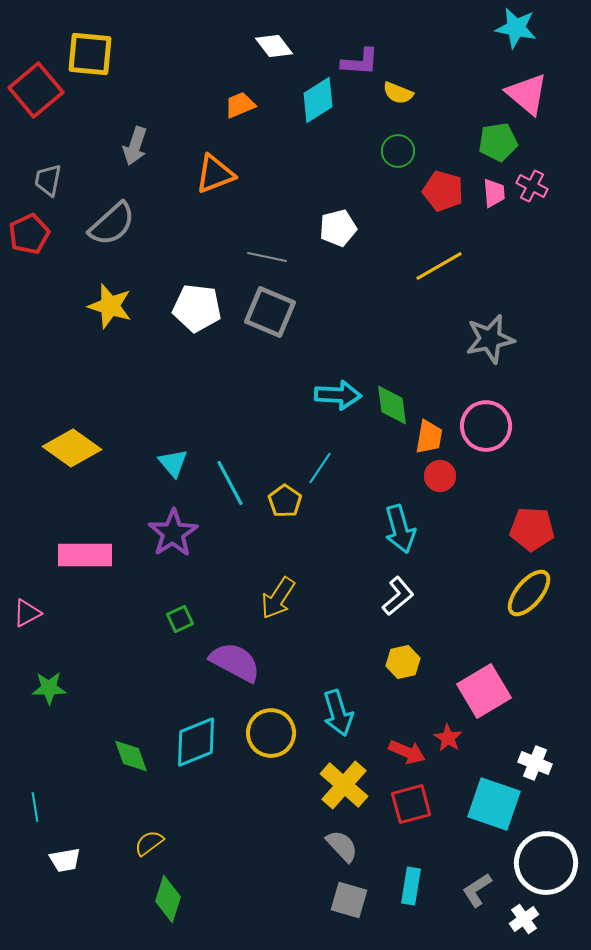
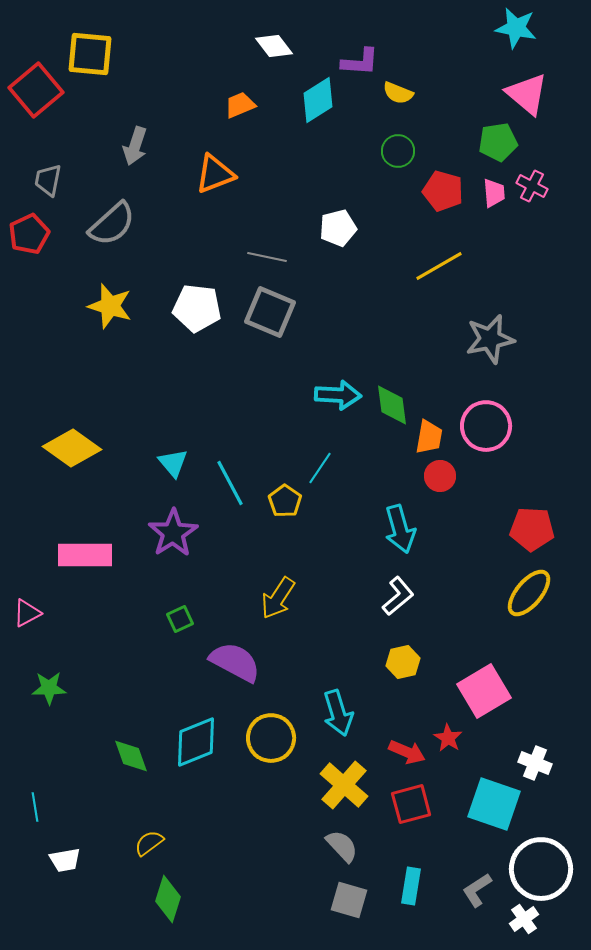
yellow circle at (271, 733): moved 5 px down
white circle at (546, 863): moved 5 px left, 6 px down
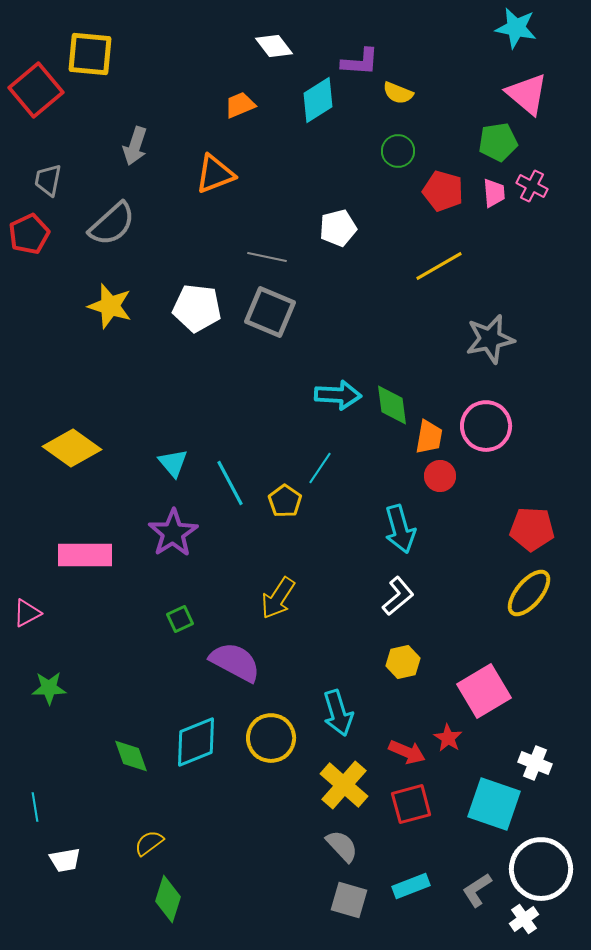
cyan rectangle at (411, 886): rotated 60 degrees clockwise
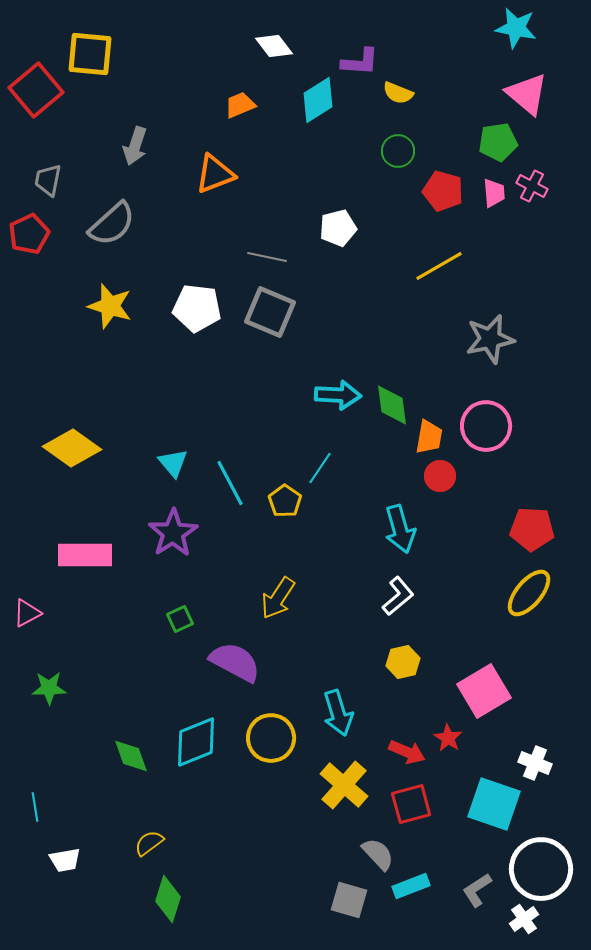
gray semicircle at (342, 846): moved 36 px right, 8 px down
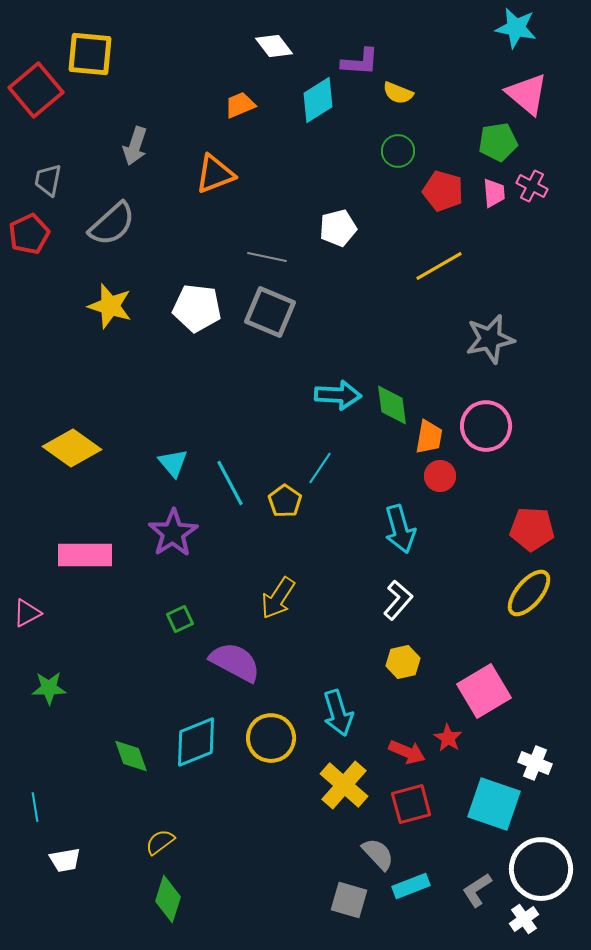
white L-shape at (398, 596): moved 4 px down; rotated 9 degrees counterclockwise
yellow semicircle at (149, 843): moved 11 px right, 1 px up
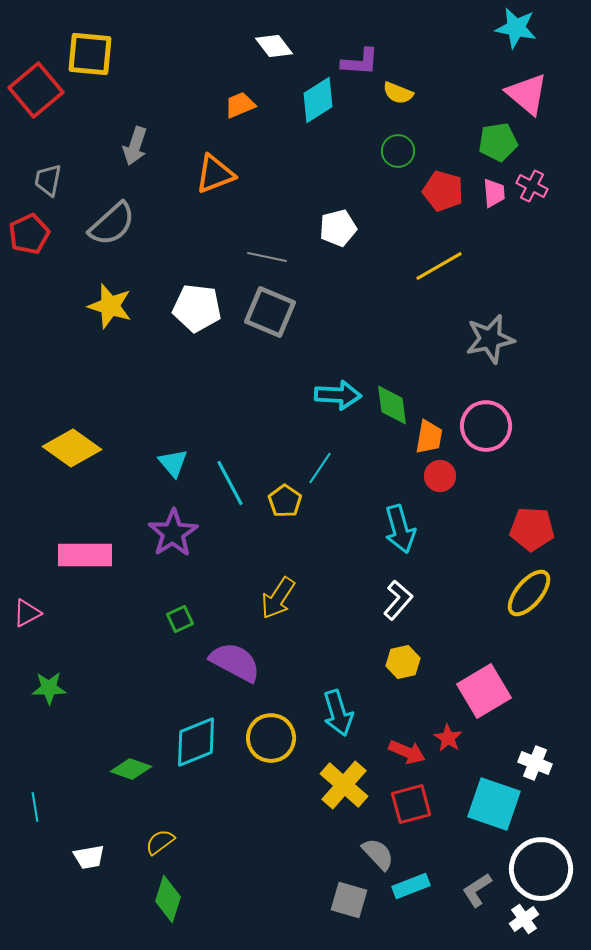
green diamond at (131, 756): moved 13 px down; rotated 51 degrees counterclockwise
white trapezoid at (65, 860): moved 24 px right, 3 px up
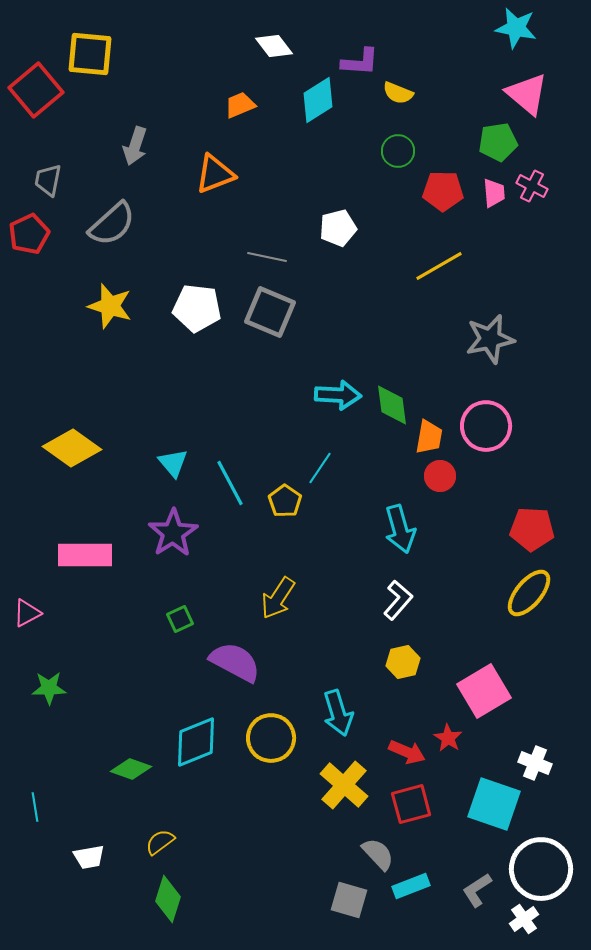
red pentagon at (443, 191): rotated 15 degrees counterclockwise
